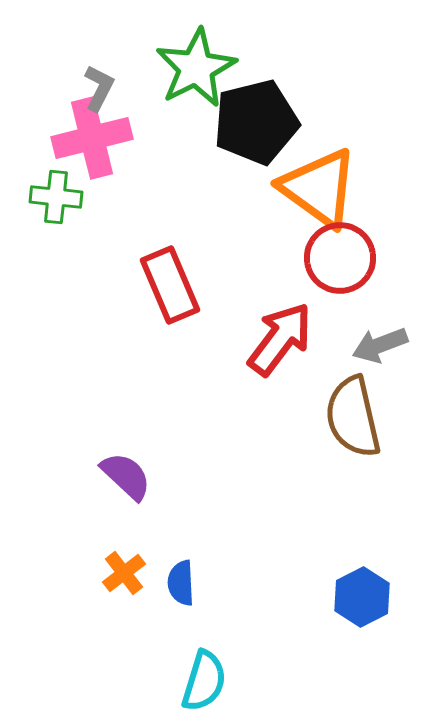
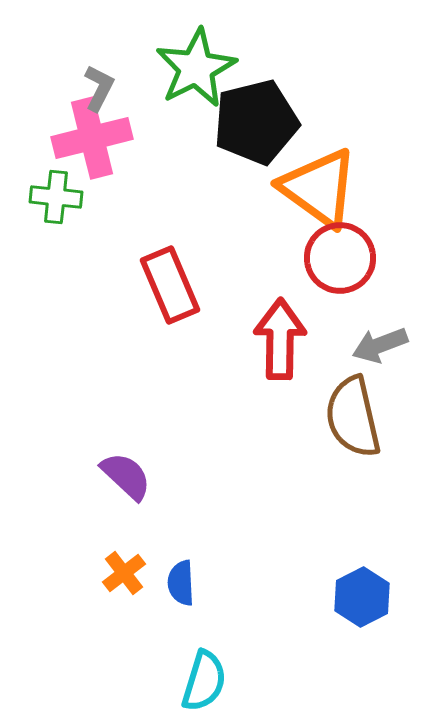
red arrow: rotated 36 degrees counterclockwise
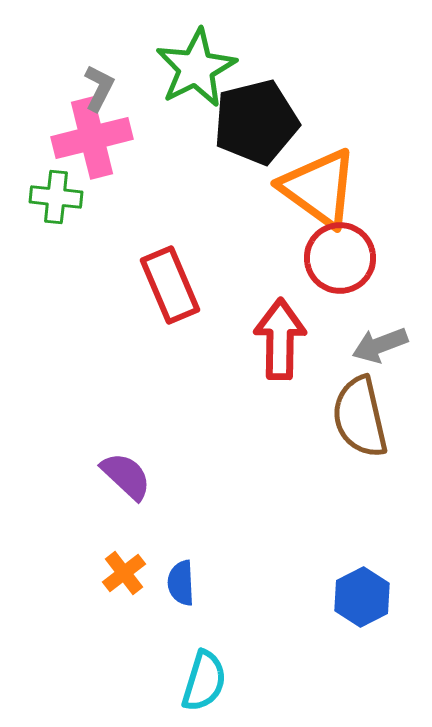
brown semicircle: moved 7 px right
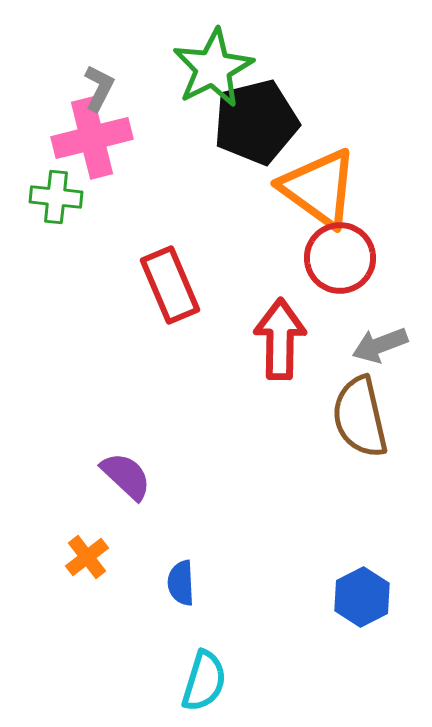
green star: moved 17 px right
orange cross: moved 37 px left, 16 px up
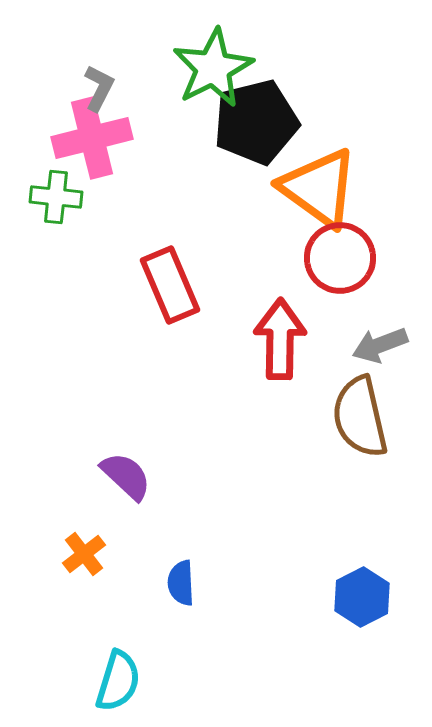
orange cross: moved 3 px left, 3 px up
cyan semicircle: moved 86 px left
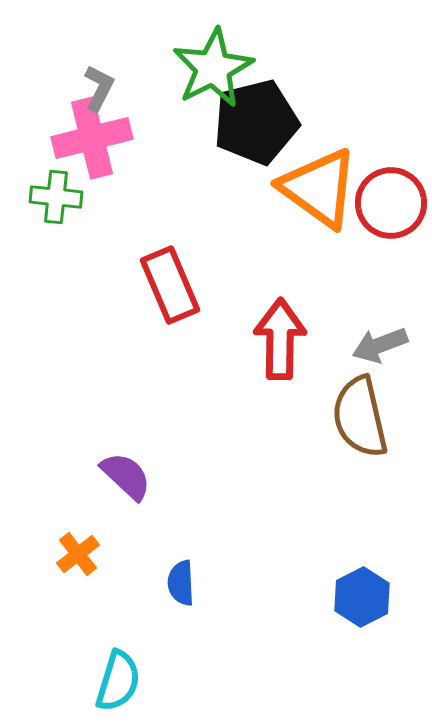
red circle: moved 51 px right, 55 px up
orange cross: moved 6 px left
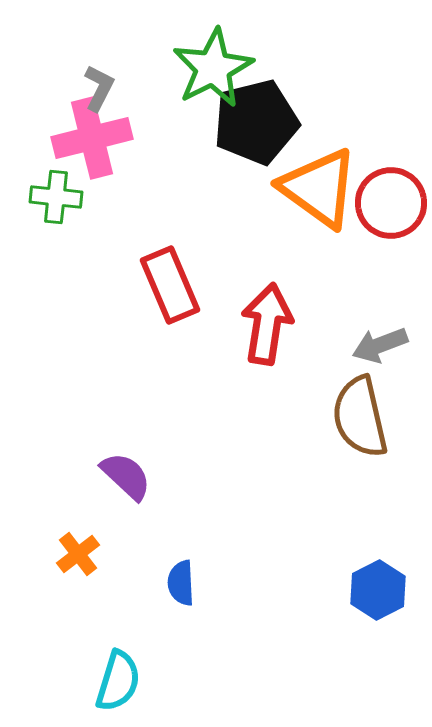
red arrow: moved 13 px left, 15 px up; rotated 8 degrees clockwise
blue hexagon: moved 16 px right, 7 px up
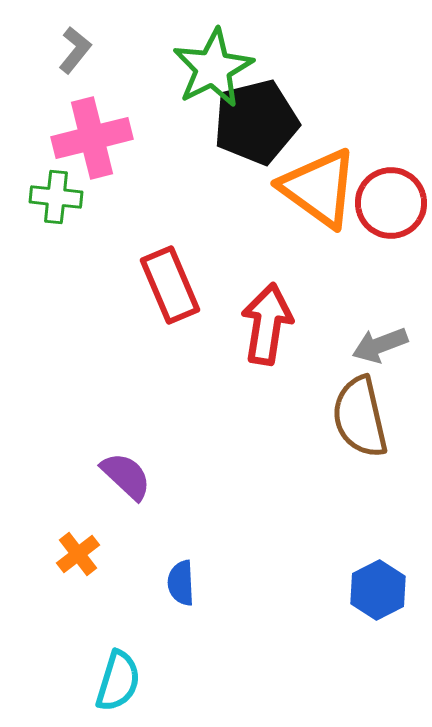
gray L-shape: moved 24 px left, 38 px up; rotated 12 degrees clockwise
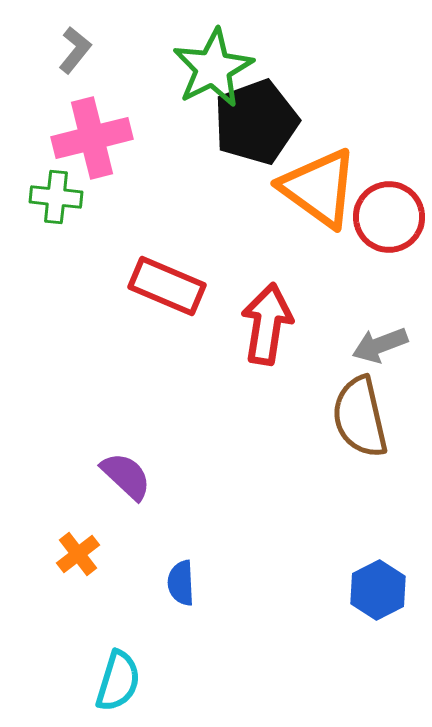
black pentagon: rotated 6 degrees counterclockwise
red circle: moved 2 px left, 14 px down
red rectangle: moved 3 px left, 1 px down; rotated 44 degrees counterclockwise
